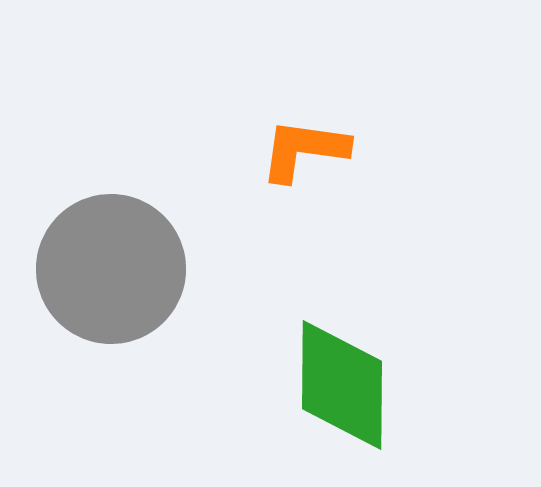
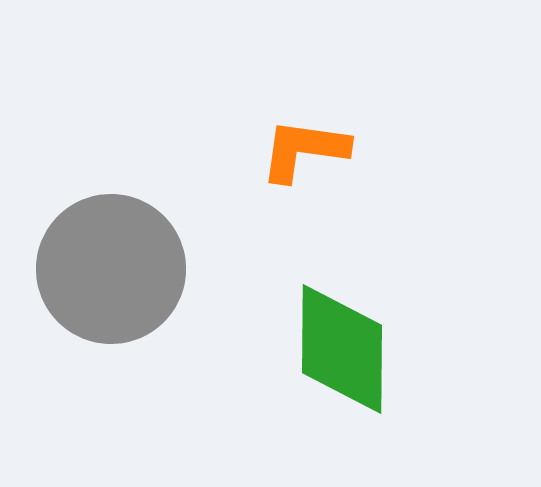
green diamond: moved 36 px up
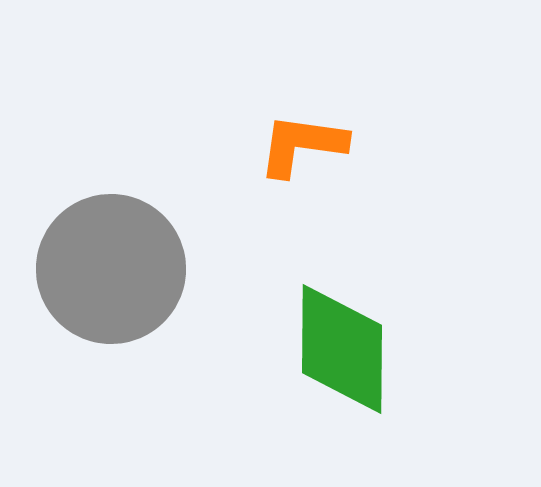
orange L-shape: moved 2 px left, 5 px up
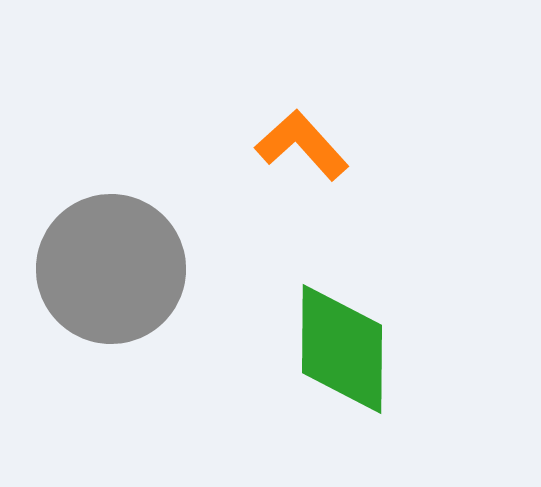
orange L-shape: rotated 40 degrees clockwise
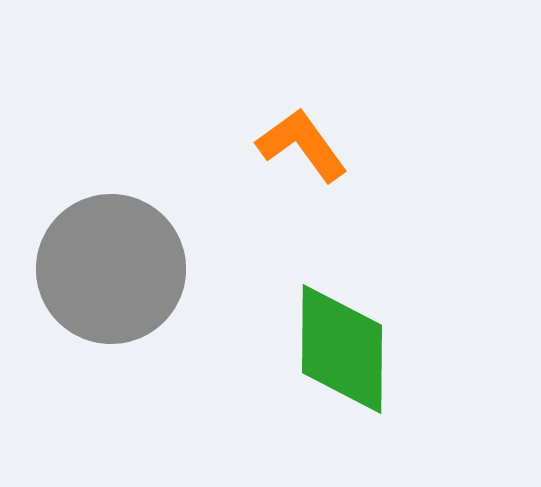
orange L-shape: rotated 6 degrees clockwise
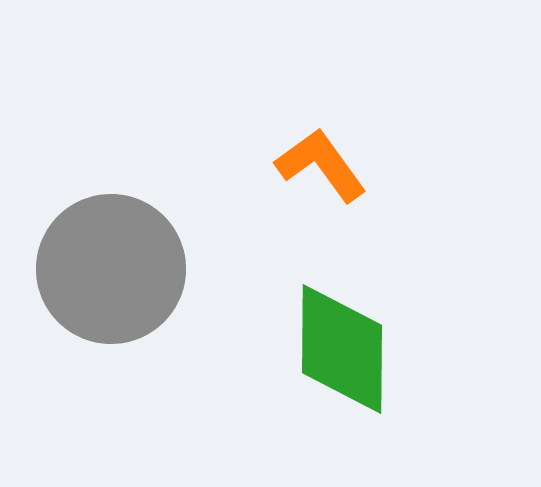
orange L-shape: moved 19 px right, 20 px down
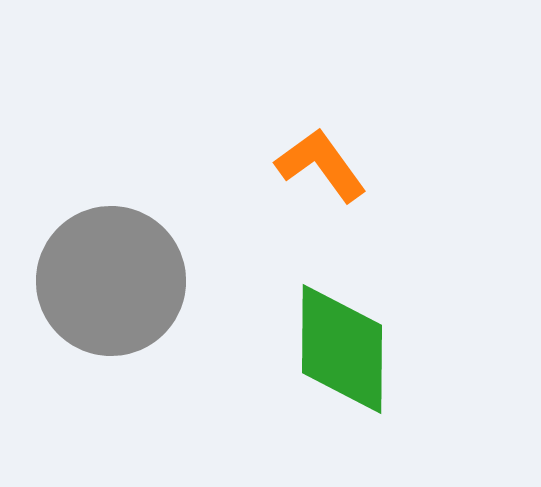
gray circle: moved 12 px down
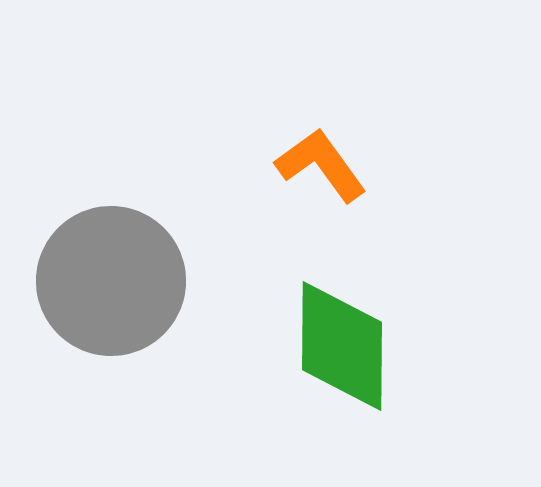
green diamond: moved 3 px up
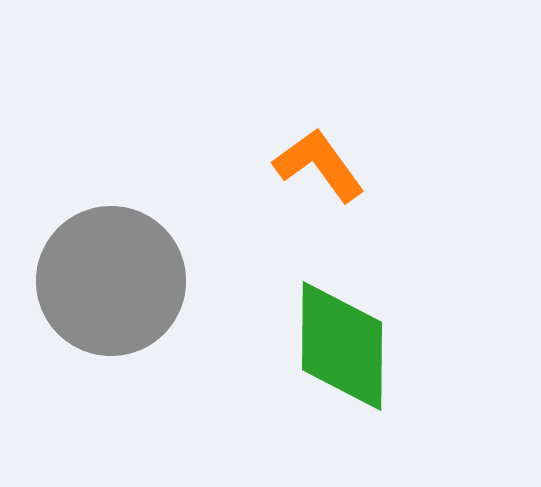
orange L-shape: moved 2 px left
